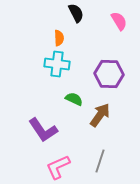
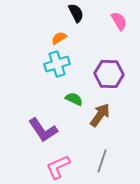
orange semicircle: rotated 119 degrees counterclockwise
cyan cross: rotated 25 degrees counterclockwise
gray line: moved 2 px right
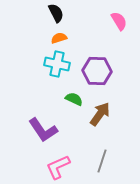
black semicircle: moved 20 px left
orange semicircle: rotated 14 degrees clockwise
cyan cross: rotated 30 degrees clockwise
purple hexagon: moved 12 px left, 3 px up
brown arrow: moved 1 px up
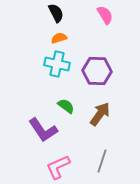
pink semicircle: moved 14 px left, 6 px up
green semicircle: moved 8 px left, 7 px down; rotated 12 degrees clockwise
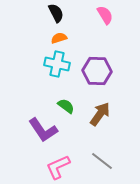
gray line: rotated 70 degrees counterclockwise
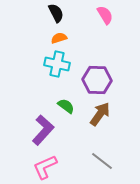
purple hexagon: moved 9 px down
purple L-shape: rotated 104 degrees counterclockwise
pink L-shape: moved 13 px left
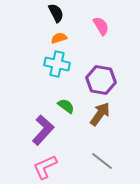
pink semicircle: moved 4 px left, 11 px down
purple hexagon: moved 4 px right; rotated 8 degrees clockwise
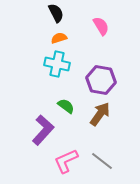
pink L-shape: moved 21 px right, 6 px up
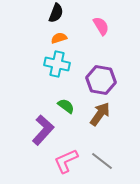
black semicircle: rotated 48 degrees clockwise
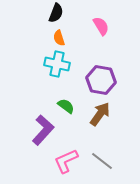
orange semicircle: rotated 91 degrees counterclockwise
